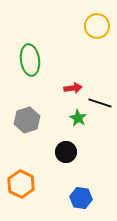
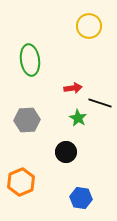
yellow circle: moved 8 px left
gray hexagon: rotated 15 degrees clockwise
orange hexagon: moved 2 px up; rotated 12 degrees clockwise
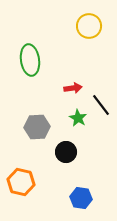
black line: moved 1 px right, 2 px down; rotated 35 degrees clockwise
gray hexagon: moved 10 px right, 7 px down
orange hexagon: rotated 24 degrees counterclockwise
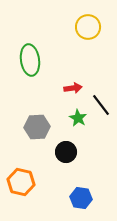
yellow circle: moved 1 px left, 1 px down
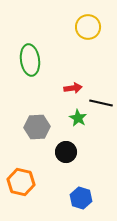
black line: moved 2 px up; rotated 40 degrees counterclockwise
blue hexagon: rotated 10 degrees clockwise
